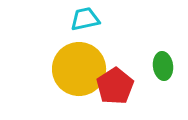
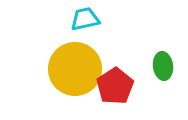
yellow circle: moved 4 px left
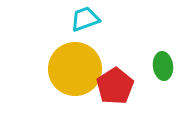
cyan trapezoid: rotated 8 degrees counterclockwise
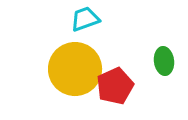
green ellipse: moved 1 px right, 5 px up
red pentagon: rotated 9 degrees clockwise
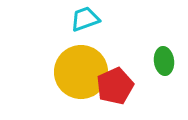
yellow circle: moved 6 px right, 3 px down
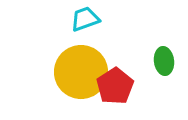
red pentagon: rotated 9 degrees counterclockwise
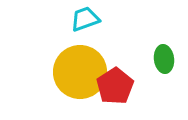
green ellipse: moved 2 px up
yellow circle: moved 1 px left
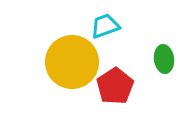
cyan trapezoid: moved 20 px right, 7 px down
yellow circle: moved 8 px left, 10 px up
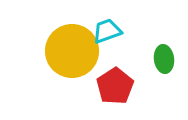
cyan trapezoid: moved 2 px right, 5 px down
yellow circle: moved 11 px up
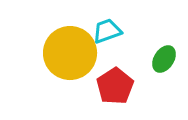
yellow circle: moved 2 px left, 2 px down
green ellipse: rotated 40 degrees clockwise
